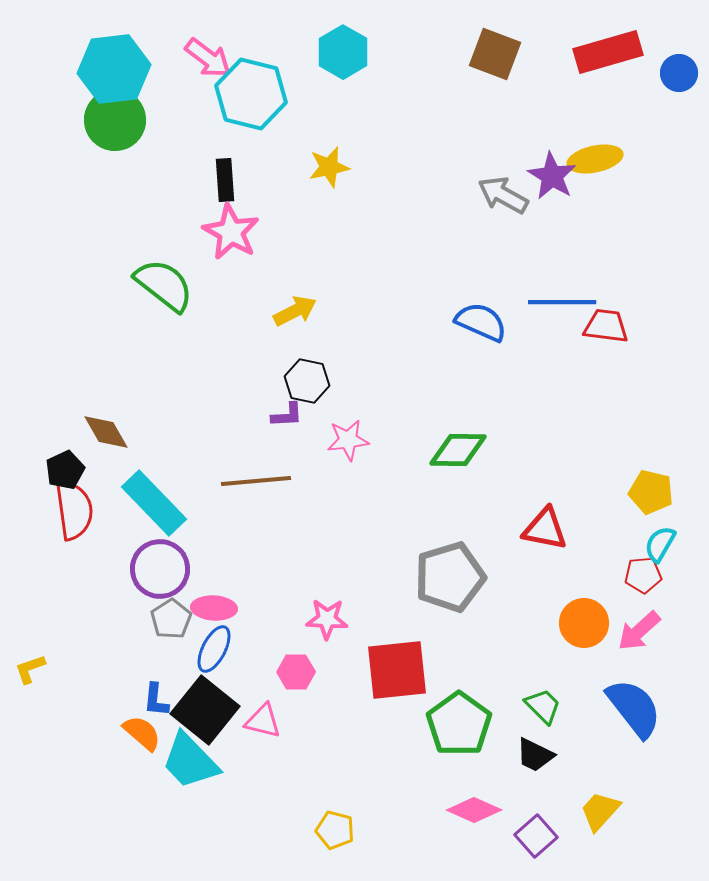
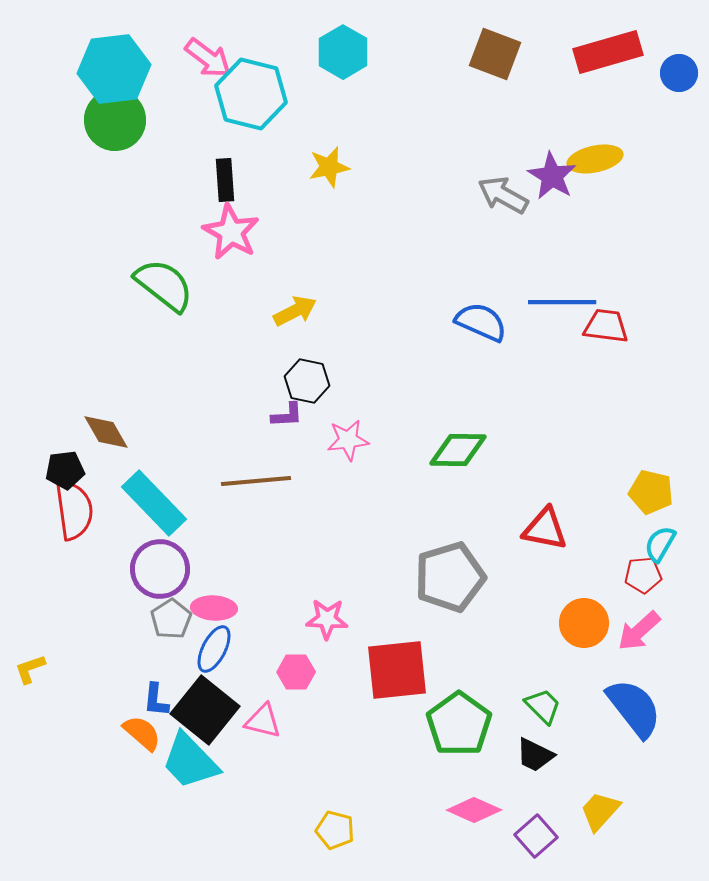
black pentagon at (65, 470): rotated 18 degrees clockwise
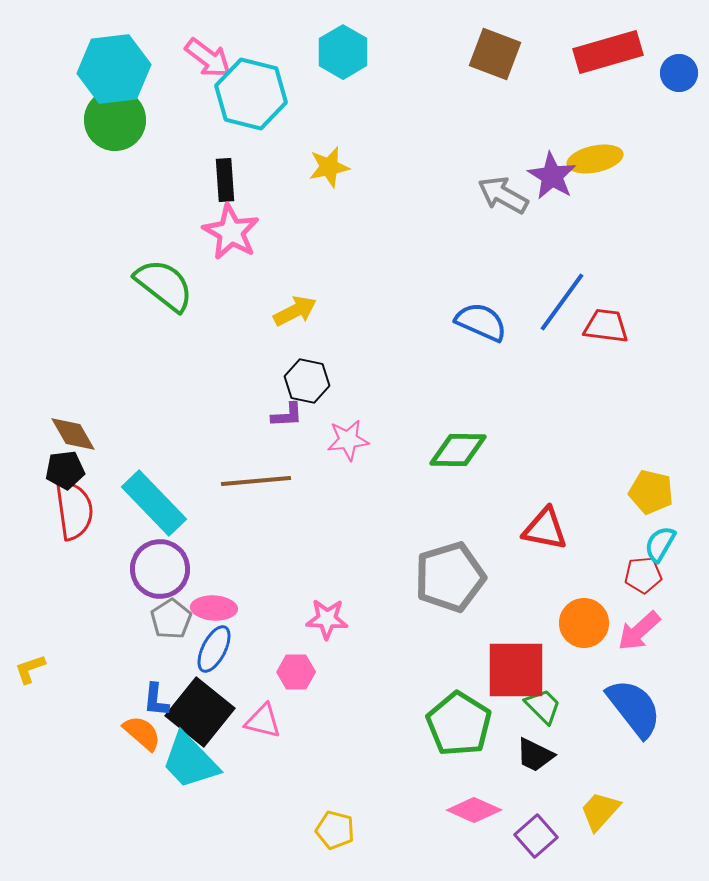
blue line at (562, 302): rotated 54 degrees counterclockwise
brown diamond at (106, 432): moved 33 px left, 2 px down
red square at (397, 670): moved 119 px right; rotated 6 degrees clockwise
black square at (205, 710): moved 5 px left, 2 px down
green pentagon at (459, 724): rotated 4 degrees counterclockwise
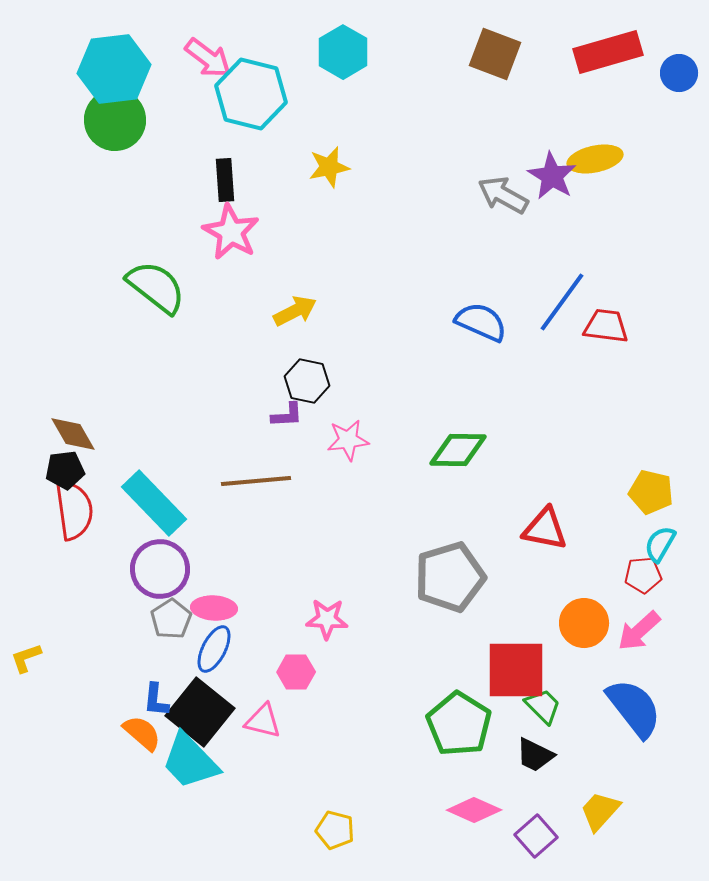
green semicircle at (164, 285): moved 8 px left, 2 px down
yellow L-shape at (30, 669): moved 4 px left, 11 px up
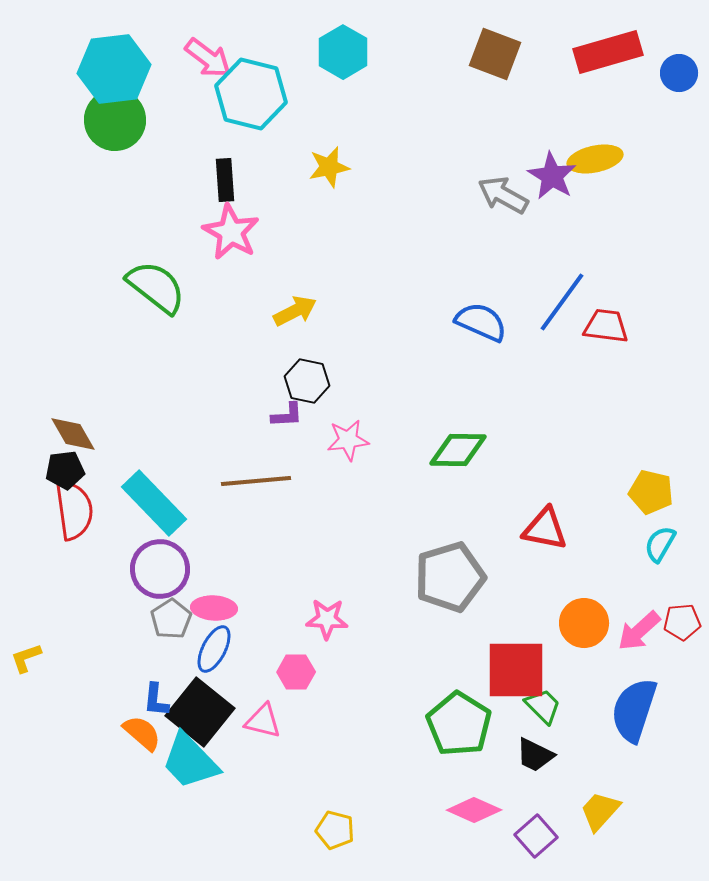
red pentagon at (643, 575): moved 39 px right, 47 px down
blue semicircle at (634, 708): moved 2 px down; rotated 124 degrees counterclockwise
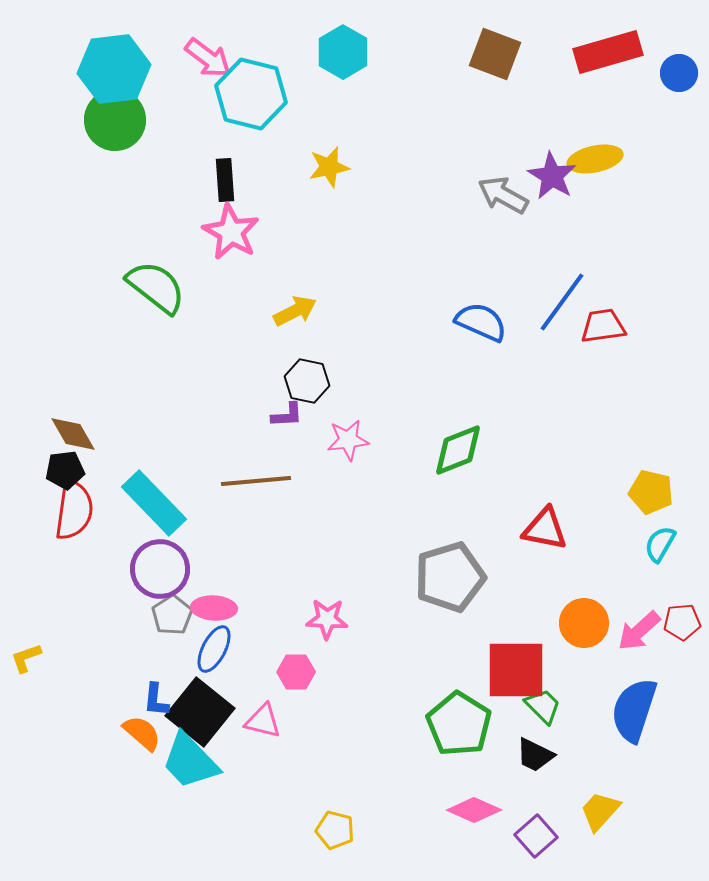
red trapezoid at (606, 326): moved 3 px left; rotated 15 degrees counterclockwise
green diamond at (458, 450): rotated 22 degrees counterclockwise
red semicircle at (74, 510): rotated 16 degrees clockwise
gray pentagon at (171, 619): moved 1 px right, 4 px up
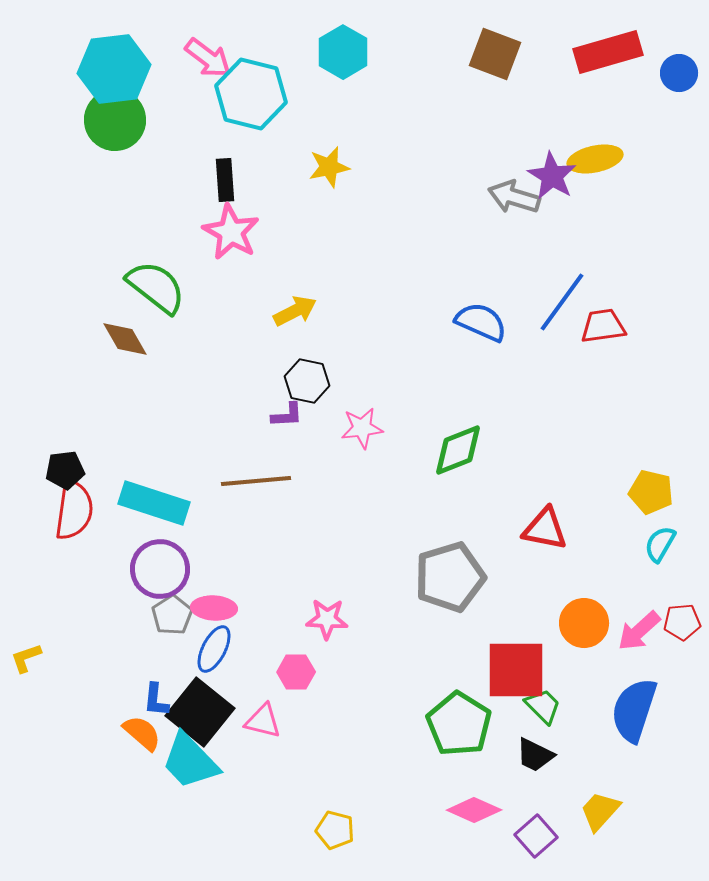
gray arrow at (503, 195): moved 11 px right, 2 px down; rotated 12 degrees counterclockwise
brown diamond at (73, 434): moved 52 px right, 95 px up
pink star at (348, 440): moved 14 px right, 12 px up
cyan rectangle at (154, 503): rotated 28 degrees counterclockwise
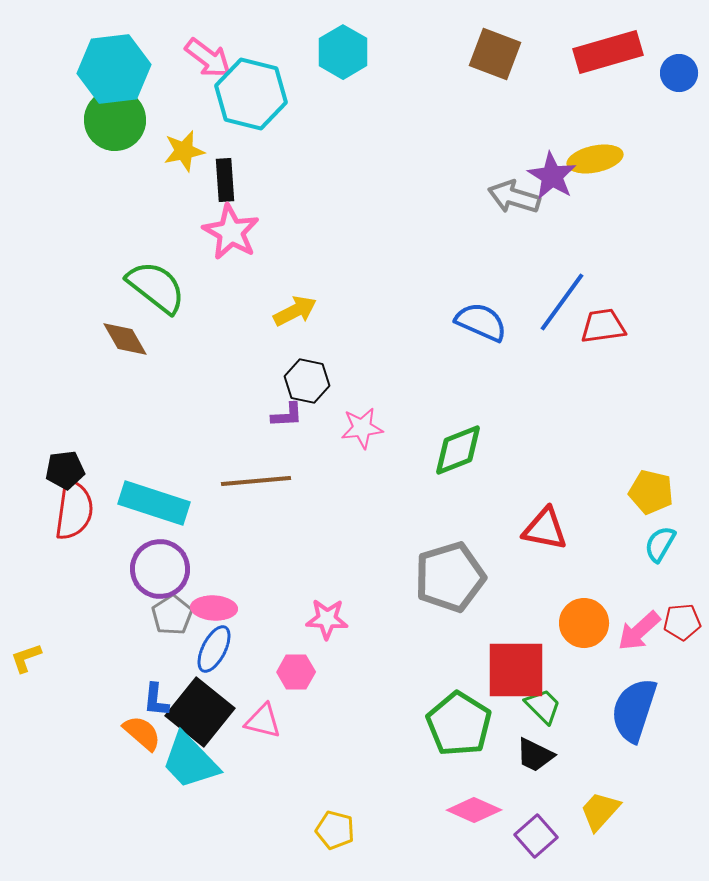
yellow star at (329, 167): moved 145 px left, 16 px up
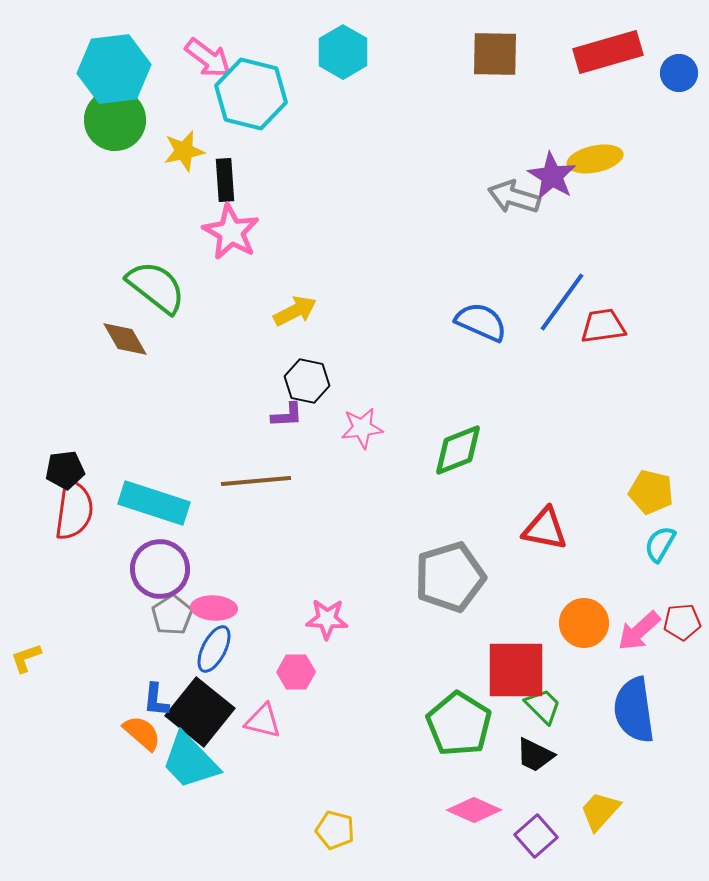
brown square at (495, 54): rotated 20 degrees counterclockwise
blue semicircle at (634, 710): rotated 26 degrees counterclockwise
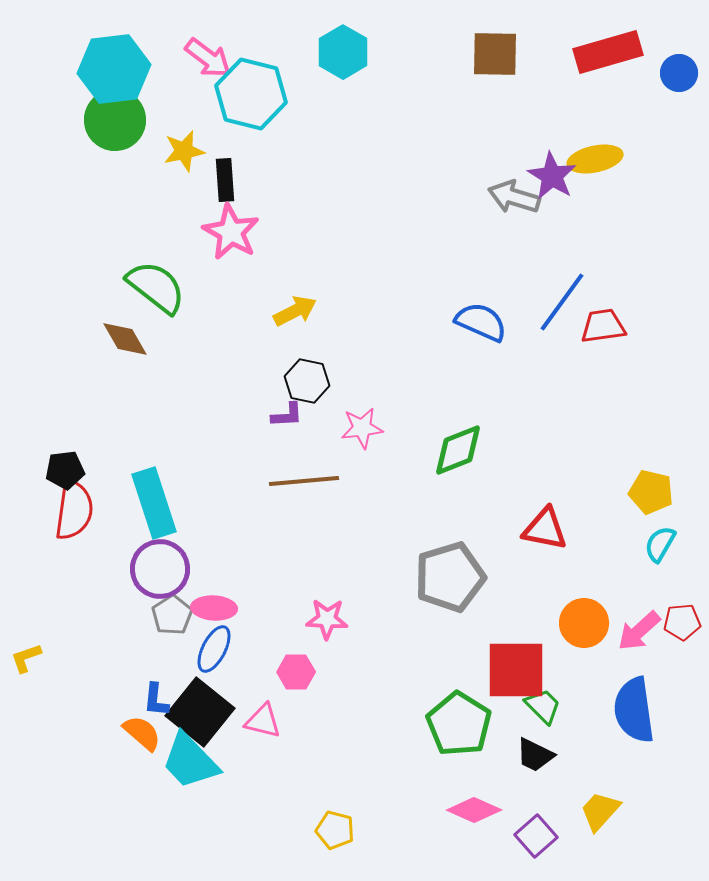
brown line at (256, 481): moved 48 px right
cyan rectangle at (154, 503): rotated 54 degrees clockwise
